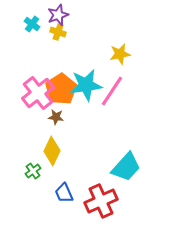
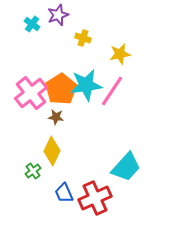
yellow cross: moved 25 px right, 6 px down
pink cross: moved 7 px left
red cross: moved 6 px left, 3 px up
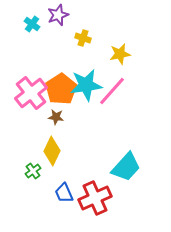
pink line: rotated 8 degrees clockwise
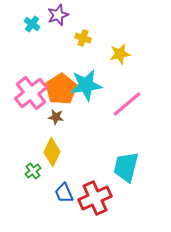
pink line: moved 15 px right, 13 px down; rotated 8 degrees clockwise
yellow diamond: moved 1 px down
cyan trapezoid: rotated 152 degrees clockwise
